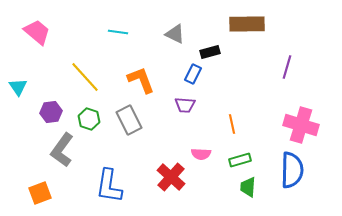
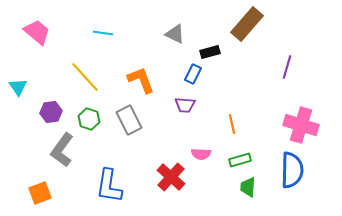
brown rectangle: rotated 48 degrees counterclockwise
cyan line: moved 15 px left, 1 px down
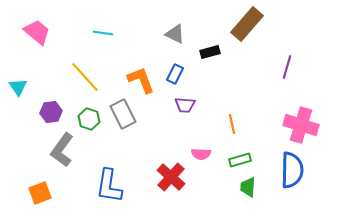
blue rectangle: moved 18 px left
gray rectangle: moved 6 px left, 6 px up
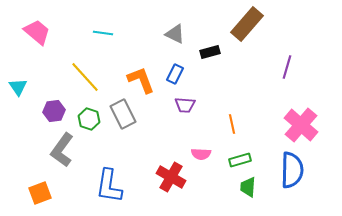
purple hexagon: moved 3 px right, 1 px up
pink cross: rotated 24 degrees clockwise
red cross: rotated 12 degrees counterclockwise
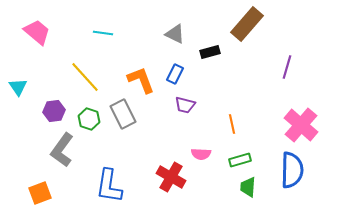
purple trapezoid: rotated 10 degrees clockwise
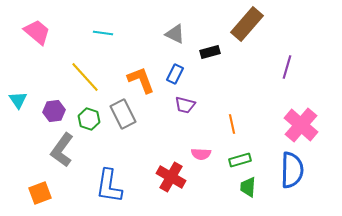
cyan triangle: moved 13 px down
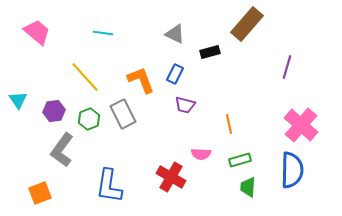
green hexagon: rotated 20 degrees clockwise
orange line: moved 3 px left
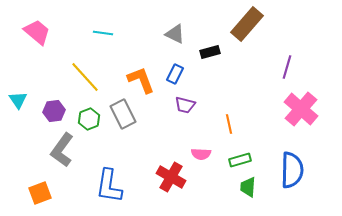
pink cross: moved 16 px up
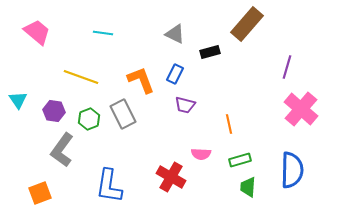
yellow line: moved 4 px left; rotated 28 degrees counterclockwise
purple hexagon: rotated 15 degrees clockwise
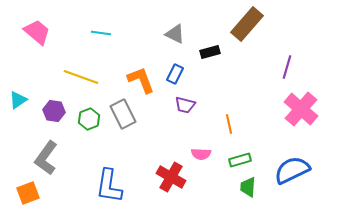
cyan line: moved 2 px left
cyan triangle: rotated 30 degrees clockwise
gray L-shape: moved 16 px left, 8 px down
blue semicircle: rotated 117 degrees counterclockwise
orange square: moved 12 px left
